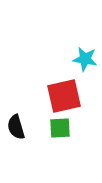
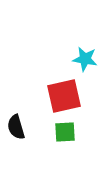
green square: moved 5 px right, 4 px down
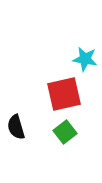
red square: moved 2 px up
green square: rotated 35 degrees counterclockwise
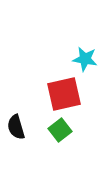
green square: moved 5 px left, 2 px up
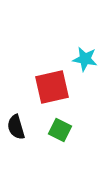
red square: moved 12 px left, 7 px up
green square: rotated 25 degrees counterclockwise
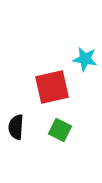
black semicircle: rotated 20 degrees clockwise
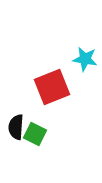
red square: rotated 9 degrees counterclockwise
green square: moved 25 px left, 4 px down
